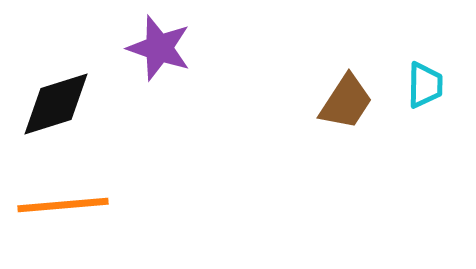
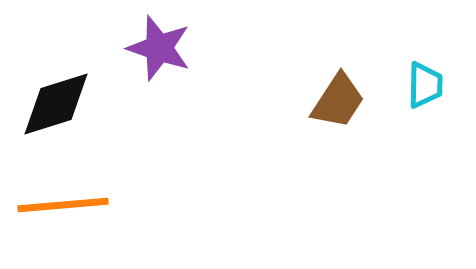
brown trapezoid: moved 8 px left, 1 px up
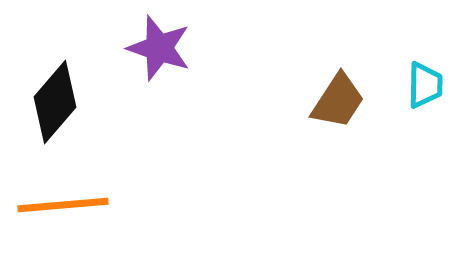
black diamond: moved 1 px left, 2 px up; rotated 32 degrees counterclockwise
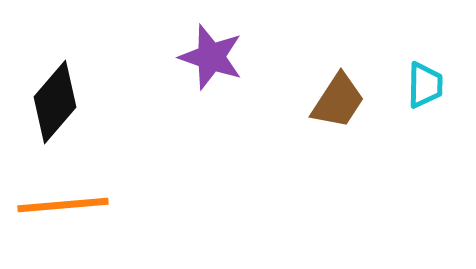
purple star: moved 52 px right, 9 px down
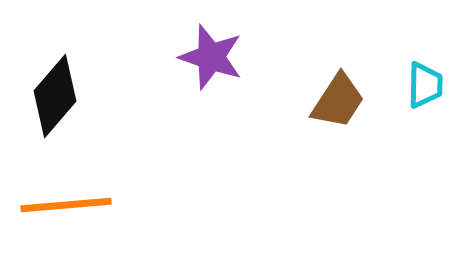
black diamond: moved 6 px up
orange line: moved 3 px right
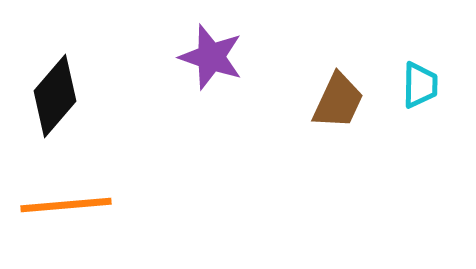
cyan trapezoid: moved 5 px left
brown trapezoid: rotated 8 degrees counterclockwise
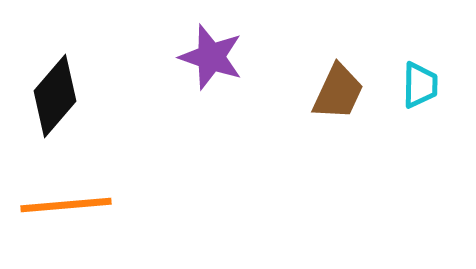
brown trapezoid: moved 9 px up
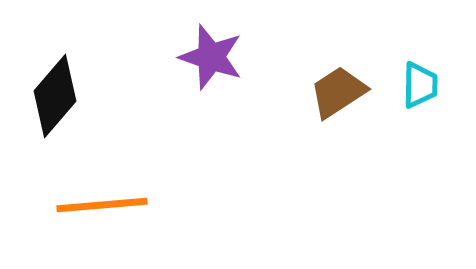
brown trapezoid: rotated 148 degrees counterclockwise
orange line: moved 36 px right
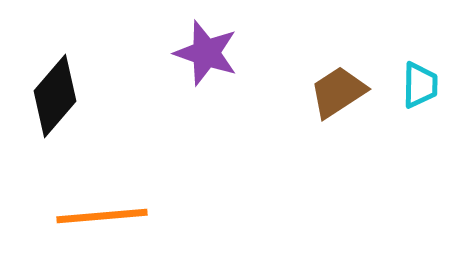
purple star: moved 5 px left, 4 px up
orange line: moved 11 px down
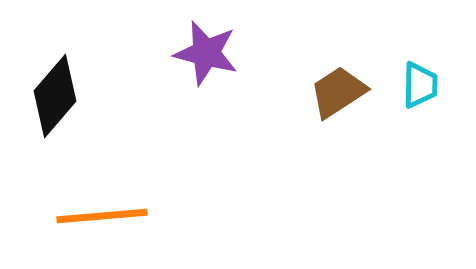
purple star: rotated 4 degrees counterclockwise
